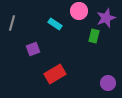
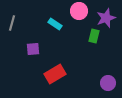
purple square: rotated 16 degrees clockwise
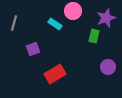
pink circle: moved 6 px left
gray line: moved 2 px right
purple square: rotated 16 degrees counterclockwise
purple circle: moved 16 px up
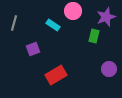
purple star: moved 1 px up
cyan rectangle: moved 2 px left, 1 px down
purple circle: moved 1 px right, 2 px down
red rectangle: moved 1 px right, 1 px down
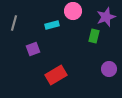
cyan rectangle: moved 1 px left; rotated 48 degrees counterclockwise
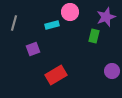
pink circle: moved 3 px left, 1 px down
purple circle: moved 3 px right, 2 px down
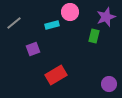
gray line: rotated 35 degrees clockwise
purple circle: moved 3 px left, 13 px down
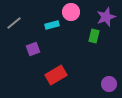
pink circle: moved 1 px right
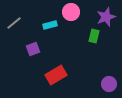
cyan rectangle: moved 2 px left
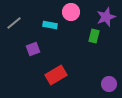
cyan rectangle: rotated 24 degrees clockwise
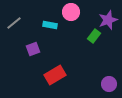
purple star: moved 2 px right, 3 px down
green rectangle: rotated 24 degrees clockwise
red rectangle: moved 1 px left
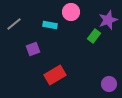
gray line: moved 1 px down
